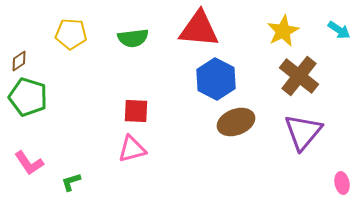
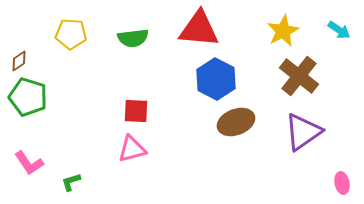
purple triangle: rotated 15 degrees clockwise
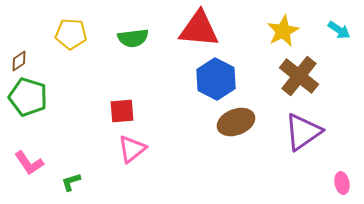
red square: moved 14 px left; rotated 8 degrees counterclockwise
pink triangle: rotated 24 degrees counterclockwise
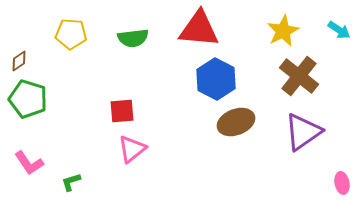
green pentagon: moved 2 px down
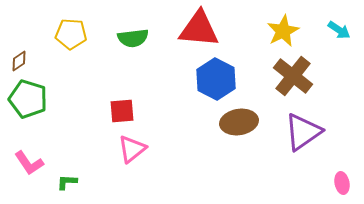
brown cross: moved 6 px left
brown ellipse: moved 3 px right; rotated 12 degrees clockwise
green L-shape: moved 4 px left; rotated 20 degrees clockwise
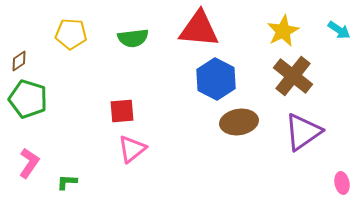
pink L-shape: rotated 112 degrees counterclockwise
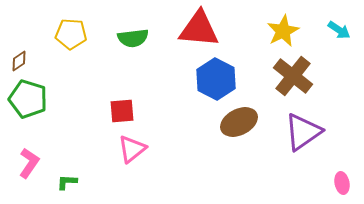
brown ellipse: rotated 18 degrees counterclockwise
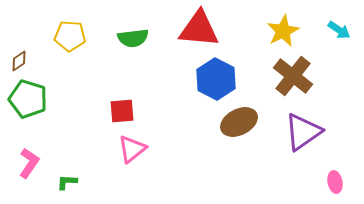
yellow pentagon: moved 1 px left, 2 px down
pink ellipse: moved 7 px left, 1 px up
